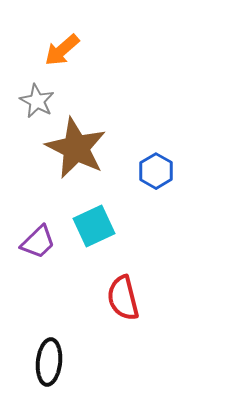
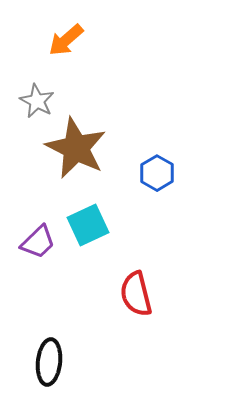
orange arrow: moved 4 px right, 10 px up
blue hexagon: moved 1 px right, 2 px down
cyan square: moved 6 px left, 1 px up
red semicircle: moved 13 px right, 4 px up
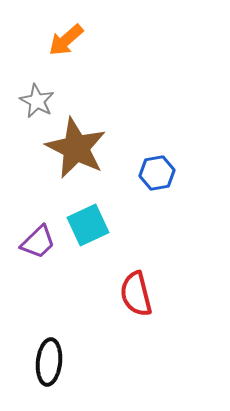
blue hexagon: rotated 20 degrees clockwise
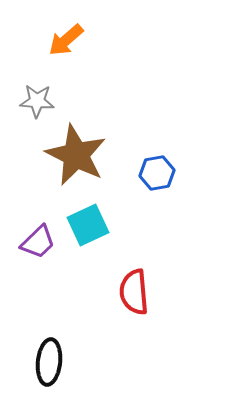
gray star: rotated 24 degrees counterclockwise
brown star: moved 7 px down
red semicircle: moved 2 px left, 2 px up; rotated 9 degrees clockwise
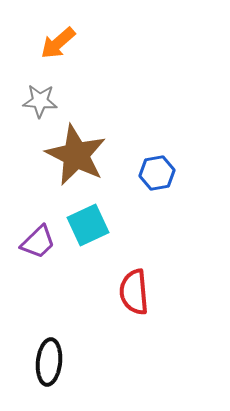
orange arrow: moved 8 px left, 3 px down
gray star: moved 3 px right
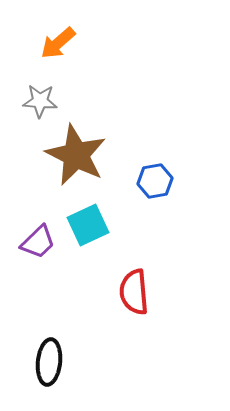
blue hexagon: moved 2 px left, 8 px down
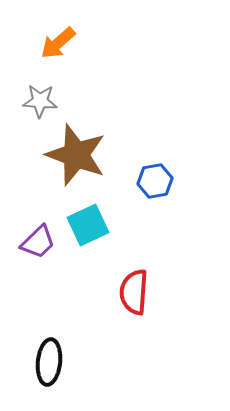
brown star: rotated 6 degrees counterclockwise
red semicircle: rotated 9 degrees clockwise
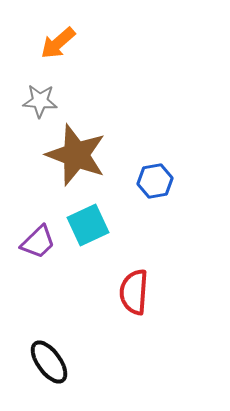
black ellipse: rotated 42 degrees counterclockwise
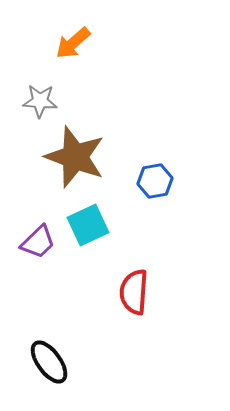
orange arrow: moved 15 px right
brown star: moved 1 px left, 2 px down
